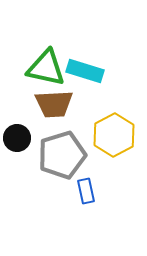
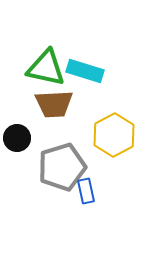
gray pentagon: moved 12 px down
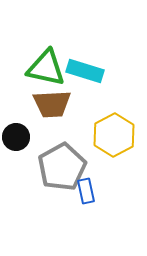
brown trapezoid: moved 2 px left
black circle: moved 1 px left, 1 px up
gray pentagon: rotated 12 degrees counterclockwise
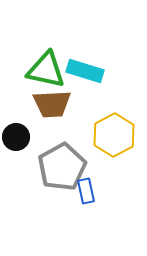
green triangle: moved 2 px down
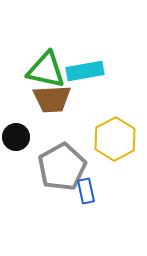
cyan rectangle: rotated 27 degrees counterclockwise
brown trapezoid: moved 5 px up
yellow hexagon: moved 1 px right, 4 px down
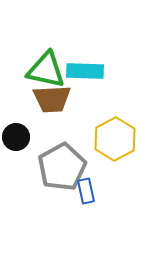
cyan rectangle: rotated 12 degrees clockwise
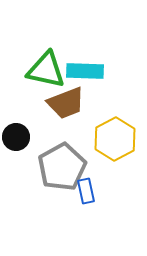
brown trapezoid: moved 14 px right, 4 px down; rotated 18 degrees counterclockwise
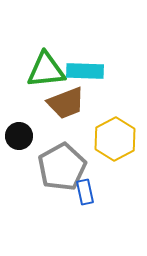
green triangle: rotated 18 degrees counterclockwise
black circle: moved 3 px right, 1 px up
blue rectangle: moved 1 px left, 1 px down
